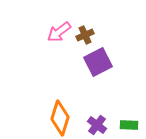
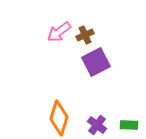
purple square: moved 2 px left
orange diamond: moved 1 px left
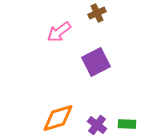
brown cross: moved 12 px right, 22 px up
orange diamond: moved 1 px left; rotated 56 degrees clockwise
green rectangle: moved 2 px left, 1 px up
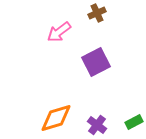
orange diamond: moved 2 px left
green rectangle: moved 7 px right, 2 px up; rotated 30 degrees counterclockwise
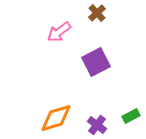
brown cross: rotated 18 degrees counterclockwise
green rectangle: moved 3 px left, 6 px up
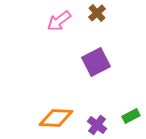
pink arrow: moved 11 px up
orange diamond: rotated 20 degrees clockwise
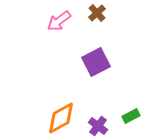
orange diamond: moved 5 px right; rotated 32 degrees counterclockwise
purple cross: moved 1 px right, 1 px down
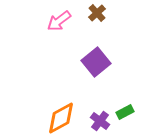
purple square: rotated 12 degrees counterclockwise
green rectangle: moved 6 px left, 4 px up
purple cross: moved 2 px right, 5 px up
